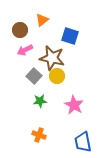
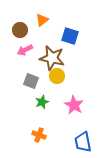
gray square: moved 3 px left, 5 px down; rotated 21 degrees counterclockwise
green star: moved 2 px right, 1 px down; rotated 16 degrees counterclockwise
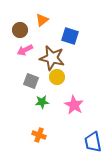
yellow circle: moved 1 px down
green star: rotated 16 degrees clockwise
blue trapezoid: moved 10 px right
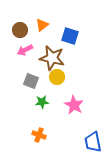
orange triangle: moved 5 px down
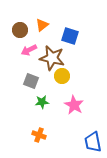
pink arrow: moved 4 px right
yellow circle: moved 5 px right, 1 px up
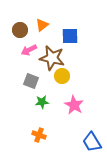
blue square: rotated 18 degrees counterclockwise
blue trapezoid: moved 1 px left; rotated 20 degrees counterclockwise
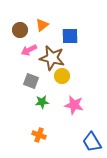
pink star: rotated 18 degrees counterclockwise
